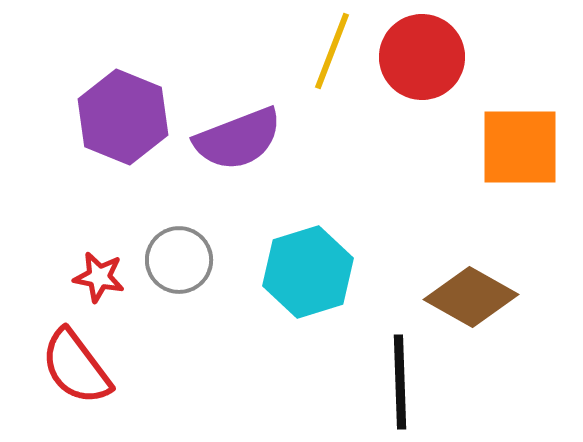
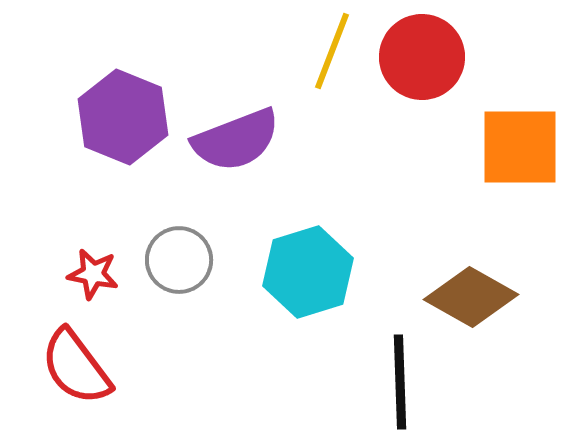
purple semicircle: moved 2 px left, 1 px down
red star: moved 6 px left, 3 px up
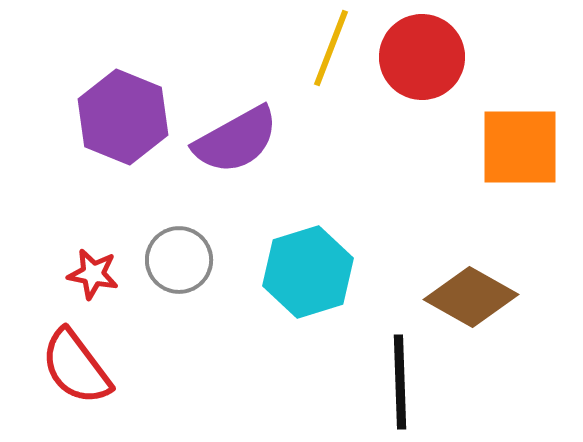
yellow line: moved 1 px left, 3 px up
purple semicircle: rotated 8 degrees counterclockwise
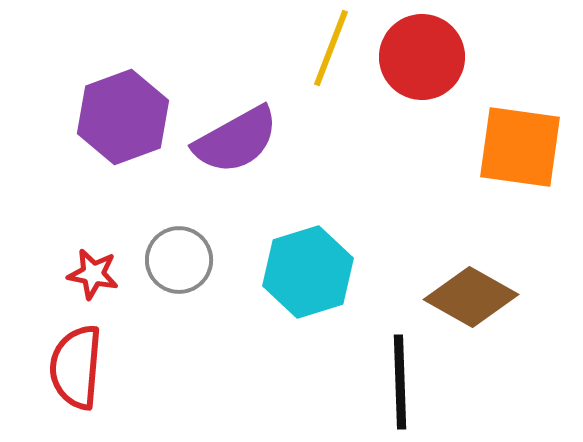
purple hexagon: rotated 18 degrees clockwise
orange square: rotated 8 degrees clockwise
red semicircle: rotated 42 degrees clockwise
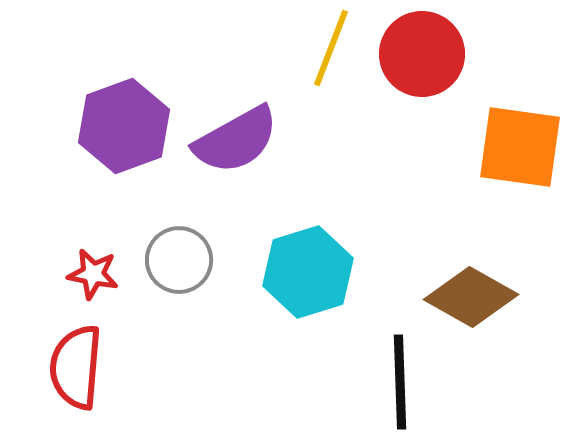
red circle: moved 3 px up
purple hexagon: moved 1 px right, 9 px down
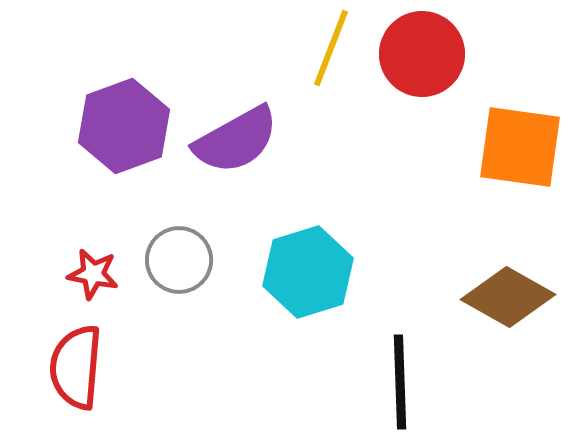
brown diamond: moved 37 px right
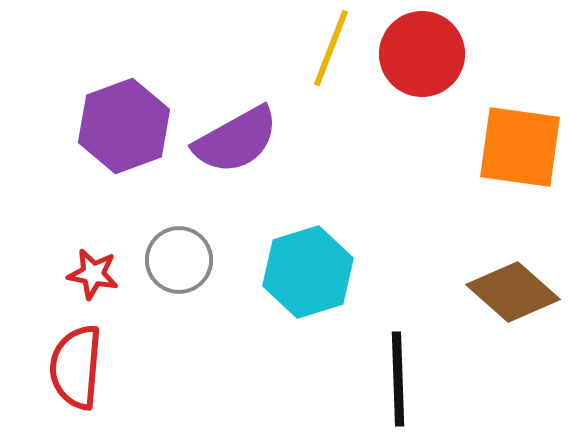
brown diamond: moved 5 px right, 5 px up; rotated 12 degrees clockwise
black line: moved 2 px left, 3 px up
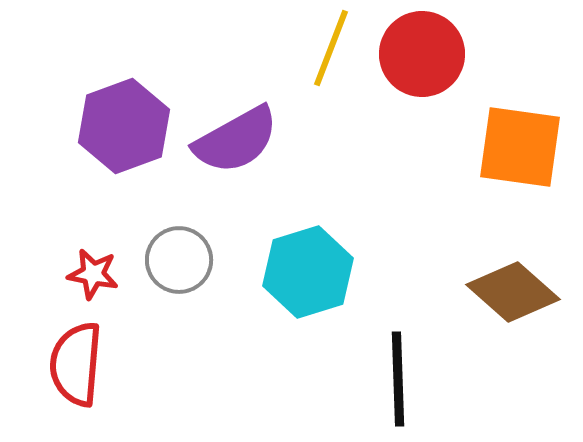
red semicircle: moved 3 px up
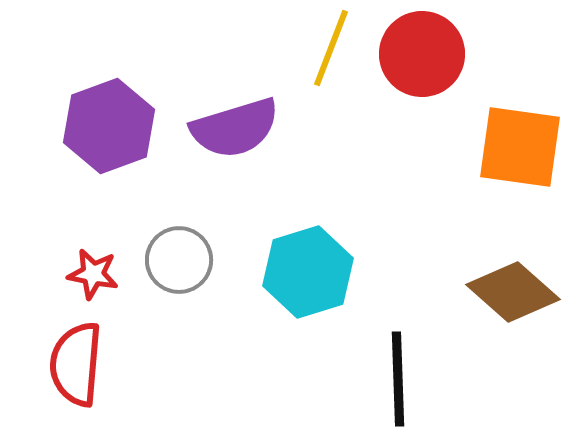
purple hexagon: moved 15 px left
purple semicircle: moved 1 px left, 12 px up; rotated 12 degrees clockwise
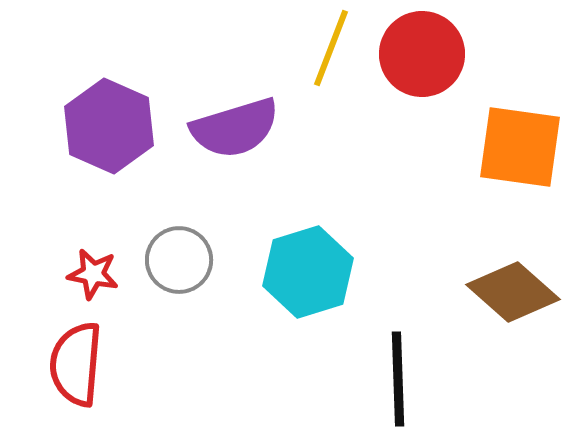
purple hexagon: rotated 16 degrees counterclockwise
